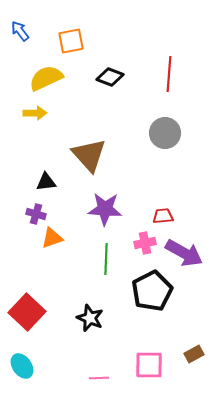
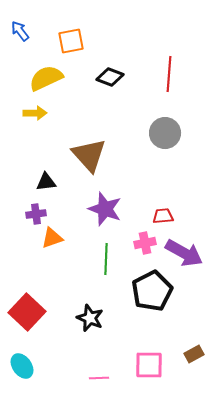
purple star: rotated 16 degrees clockwise
purple cross: rotated 24 degrees counterclockwise
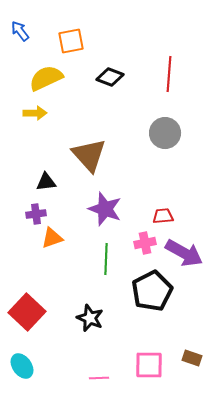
brown rectangle: moved 2 px left, 4 px down; rotated 48 degrees clockwise
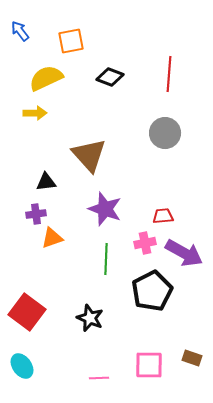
red square: rotated 6 degrees counterclockwise
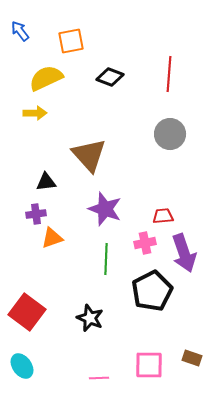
gray circle: moved 5 px right, 1 px down
purple arrow: rotated 42 degrees clockwise
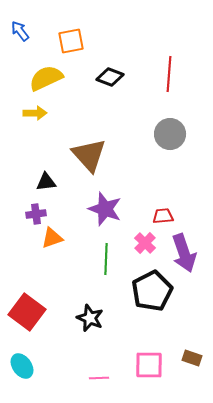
pink cross: rotated 35 degrees counterclockwise
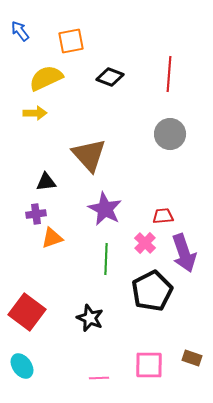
purple star: rotated 8 degrees clockwise
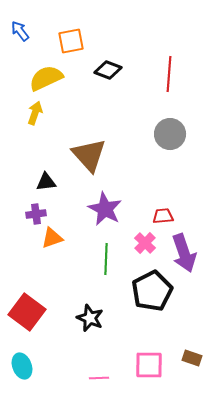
black diamond: moved 2 px left, 7 px up
yellow arrow: rotated 70 degrees counterclockwise
cyan ellipse: rotated 15 degrees clockwise
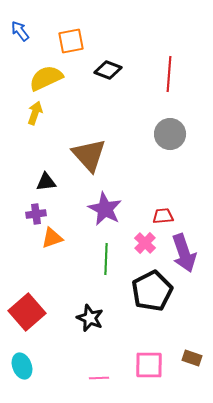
red square: rotated 12 degrees clockwise
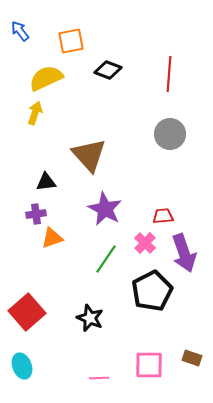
green line: rotated 32 degrees clockwise
